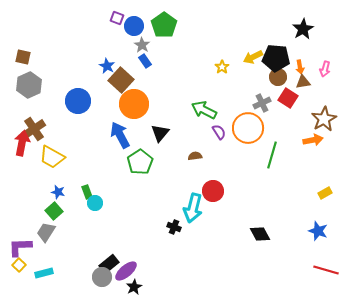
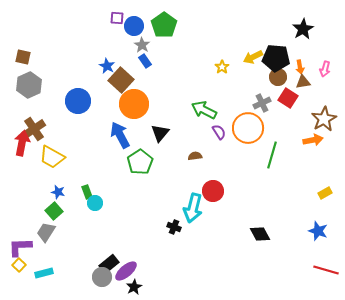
purple square at (117, 18): rotated 16 degrees counterclockwise
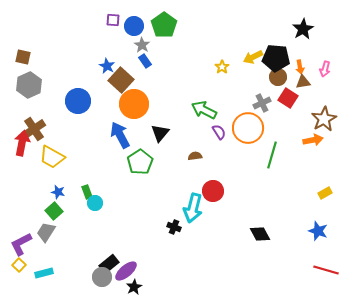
purple square at (117, 18): moved 4 px left, 2 px down
purple L-shape at (20, 247): moved 1 px right, 3 px up; rotated 25 degrees counterclockwise
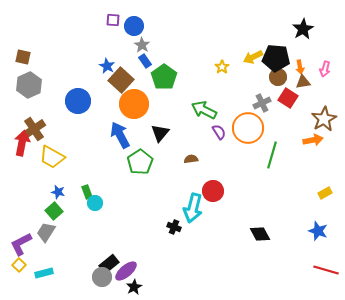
green pentagon at (164, 25): moved 52 px down
brown semicircle at (195, 156): moved 4 px left, 3 px down
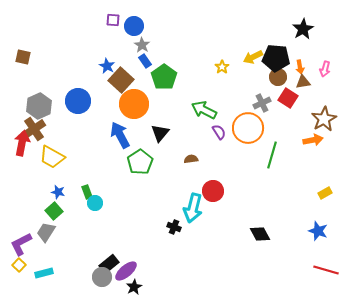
gray hexagon at (29, 85): moved 10 px right, 21 px down
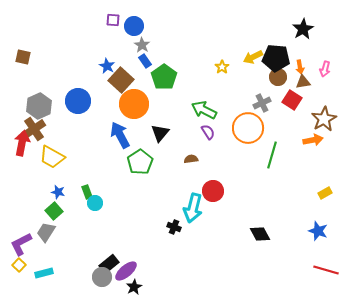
red square at (288, 98): moved 4 px right, 2 px down
purple semicircle at (219, 132): moved 11 px left
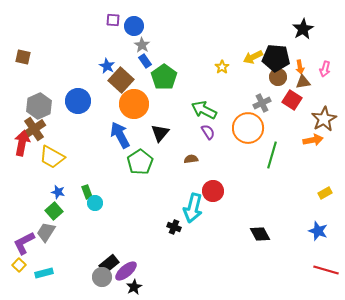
purple L-shape at (21, 244): moved 3 px right, 1 px up
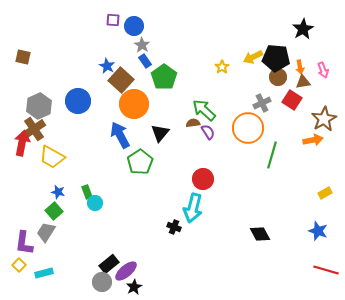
pink arrow at (325, 69): moved 2 px left, 1 px down; rotated 35 degrees counterclockwise
green arrow at (204, 110): rotated 15 degrees clockwise
brown semicircle at (191, 159): moved 2 px right, 36 px up
red circle at (213, 191): moved 10 px left, 12 px up
purple L-shape at (24, 243): rotated 55 degrees counterclockwise
gray circle at (102, 277): moved 5 px down
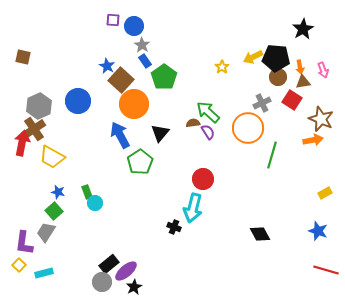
green arrow at (204, 110): moved 4 px right, 2 px down
brown star at (324, 119): moved 3 px left; rotated 20 degrees counterclockwise
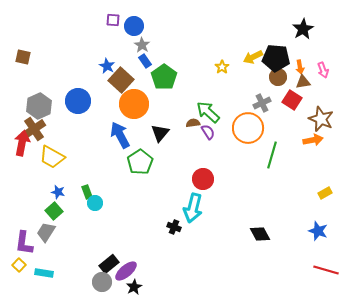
cyan rectangle at (44, 273): rotated 24 degrees clockwise
